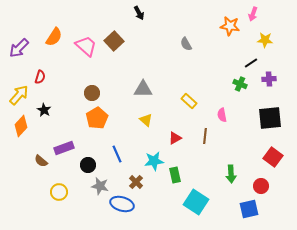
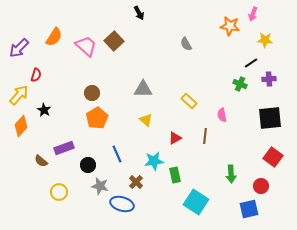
red semicircle: moved 4 px left, 2 px up
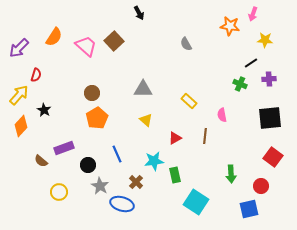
gray star: rotated 18 degrees clockwise
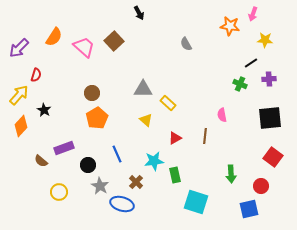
pink trapezoid: moved 2 px left, 1 px down
yellow rectangle: moved 21 px left, 2 px down
cyan square: rotated 15 degrees counterclockwise
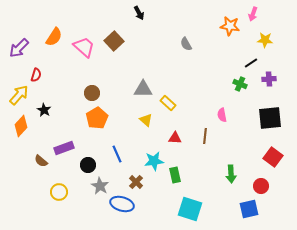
red triangle: rotated 32 degrees clockwise
cyan square: moved 6 px left, 7 px down
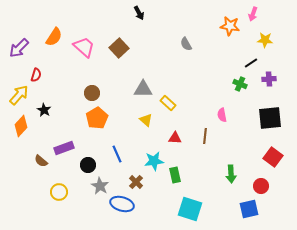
brown square: moved 5 px right, 7 px down
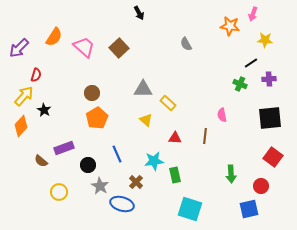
yellow arrow: moved 5 px right, 1 px down
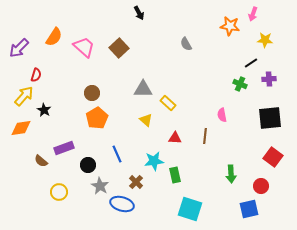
orange diamond: moved 2 px down; rotated 40 degrees clockwise
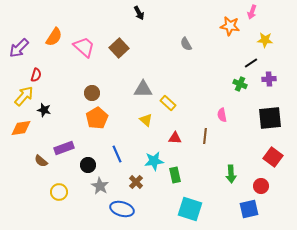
pink arrow: moved 1 px left, 2 px up
black star: rotated 16 degrees counterclockwise
blue ellipse: moved 5 px down
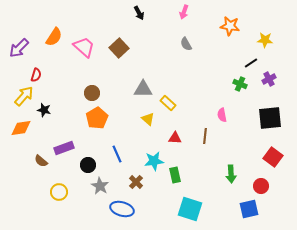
pink arrow: moved 68 px left
purple cross: rotated 24 degrees counterclockwise
yellow triangle: moved 2 px right, 1 px up
